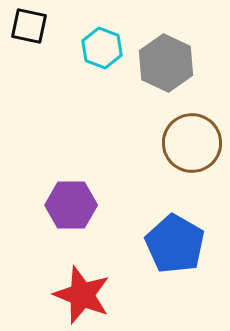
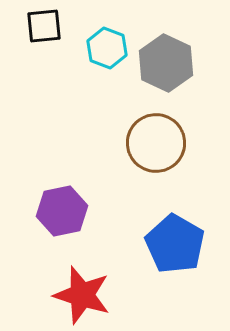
black square: moved 15 px right; rotated 18 degrees counterclockwise
cyan hexagon: moved 5 px right
brown circle: moved 36 px left
purple hexagon: moved 9 px left, 6 px down; rotated 12 degrees counterclockwise
red star: rotated 4 degrees counterclockwise
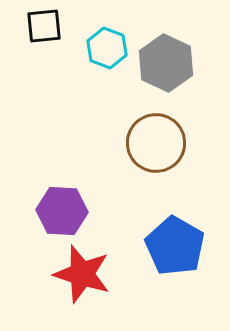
purple hexagon: rotated 15 degrees clockwise
blue pentagon: moved 2 px down
red star: moved 21 px up
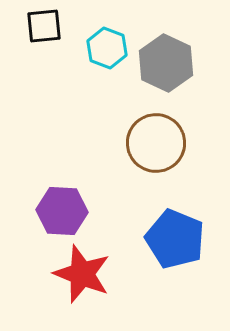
blue pentagon: moved 7 px up; rotated 8 degrees counterclockwise
red star: rotated 4 degrees clockwise
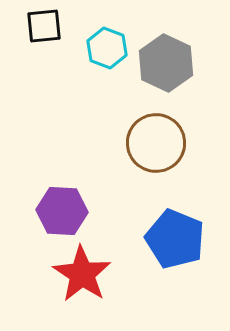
red star: rotated 12 degrees clockwise
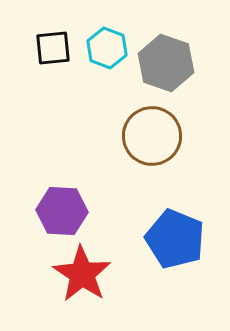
black square: moved 9 px right, 22 px down
gray hexagon: rotated 6 degrees counterclockwise
brown circle: moved 4 px left, 7 px up
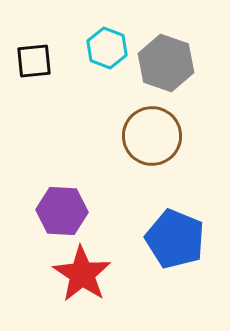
black square: moved 19 px left, 13 px down
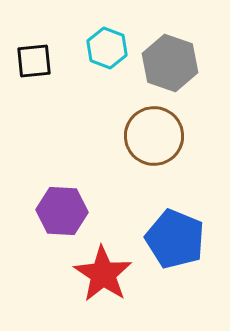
gray hexagon: moved 4 px right
brown circle: moved 2 px right
red star: moved 21 px right
